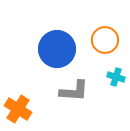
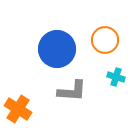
gray L-shape: moved 2 px left
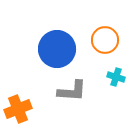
orange cross: rotated 36 degrees clockwise
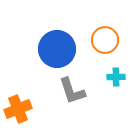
cyan cross: rotated 18 degrees counterclockwise
gray L-shape: rotated 68 degrees clockwise
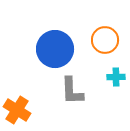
blue circle: moved 2 px left
gray L-shape: rotated 16 degrees clockwise
orange cross: moved 1 px left, 1 px down; rotated 36 degrees counterclockwise
